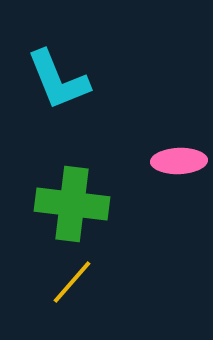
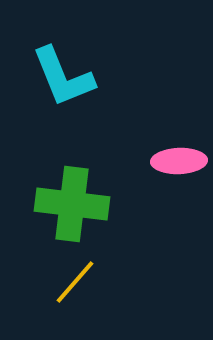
cyan L-shape: moved 5 px right, 3 px up
yellow line: moved 3 px right
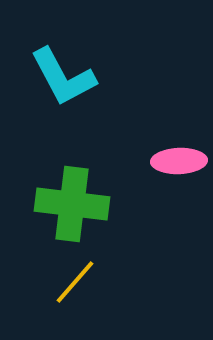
cyan L-shape: rotated 6 degrees counterclockwise
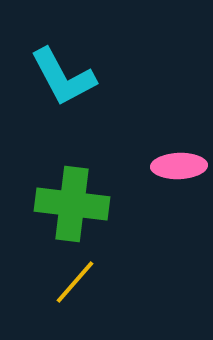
pink ellipse: moved 5 px down
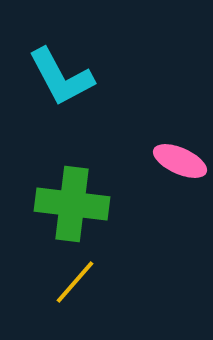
cyan L-shape: moved 2 px left
pink ellipse: moved 1 px right, 5 px up; rotated 26 degrees clockwise
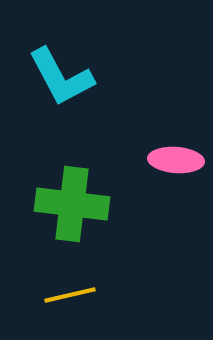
pink ellipse: moved 4 px left, 1 px up; rotated 20 degrees counterclockwise
yellow line: moved 5 px left, 13 px down; rotated 36 degrees clockwise
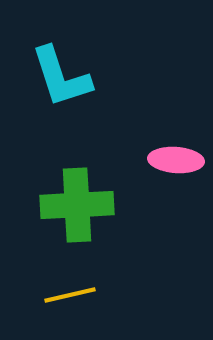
cyan L-shape: rotated 10 degrees clockwise
green cross: moved 5 px right, 1 px down; rotated 10 degrees counterclockwise
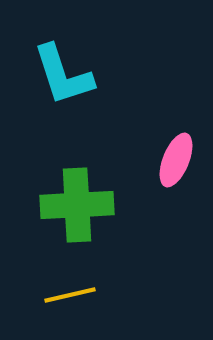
cyan L-shape: moved 2 px right, 2 px up
pink ellipse: rotated 72 degrees counterclockwise
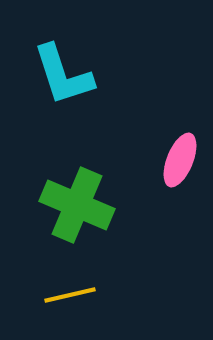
pink ellipse: moved 4 px right
green cross: rotated 26 degrees clockwise
